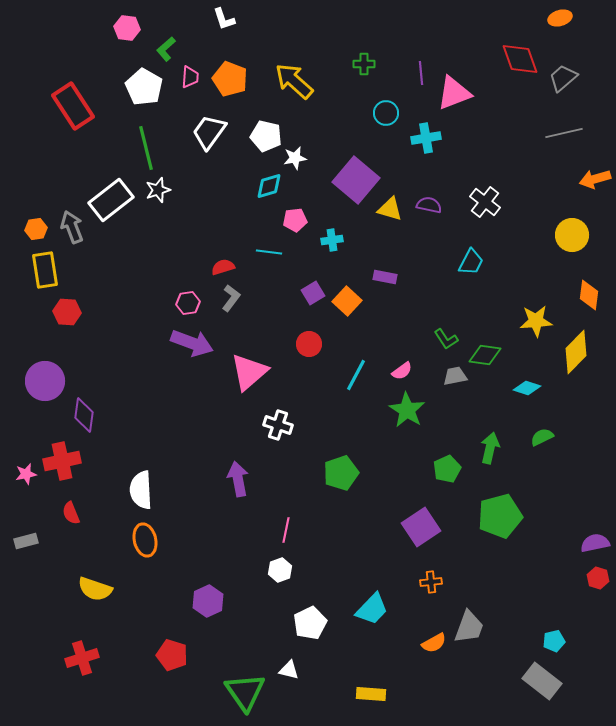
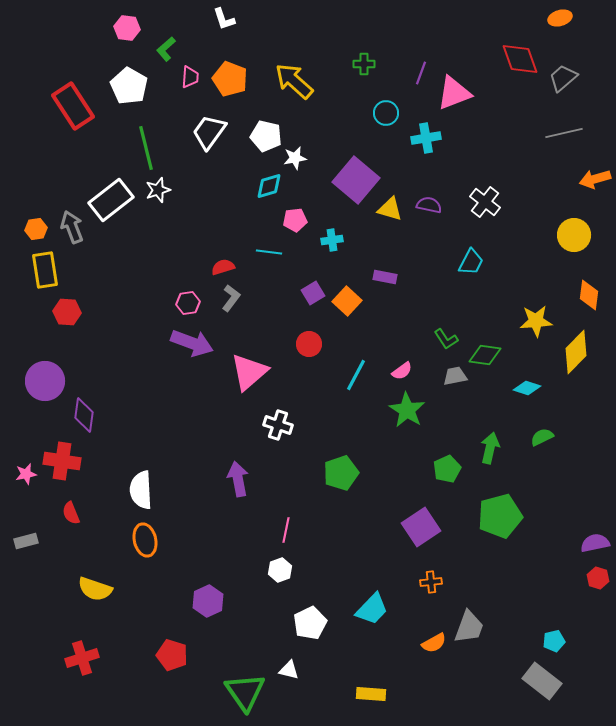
purple line at (421, 73): rotated 25 degrees clockwise
white pentagon at (144, 87): moved 15 px left, 1 px up
yellow circle at (572, 235): moved 2 px right
red cross at (62, 461): rotated 21 degrees clockwise
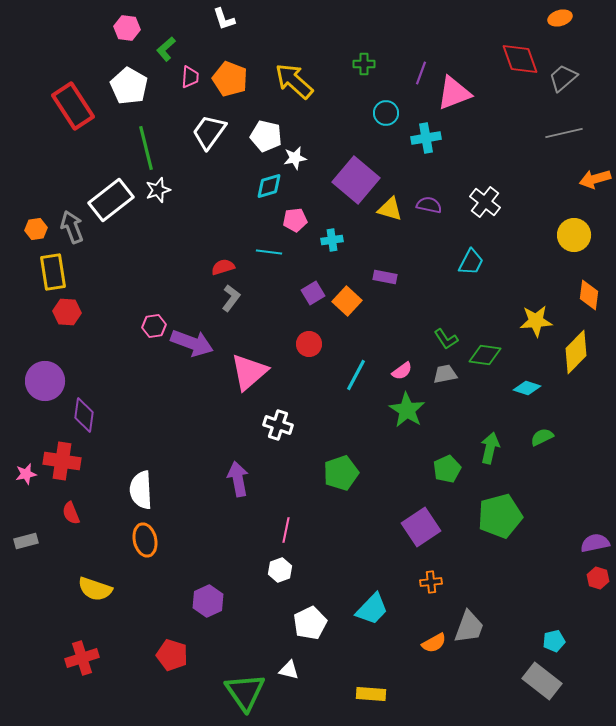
yellow rectangle at (45, 270): moved 8 px right, 2 px down
pink hexagon at (188, 303): moved 34 px left, 23 px down
gray trapezoid at (455, 376): moved 10 px left, 2 px up
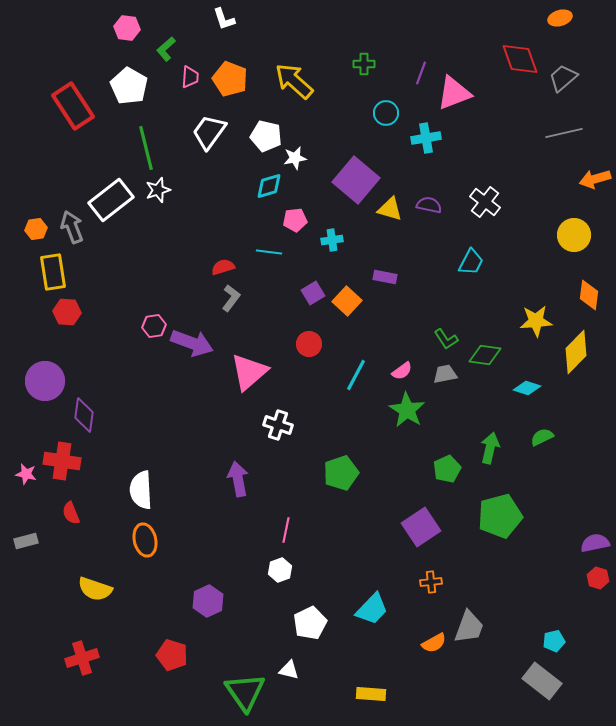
pink star at (26, 474): rotated 25 degrees clockwise
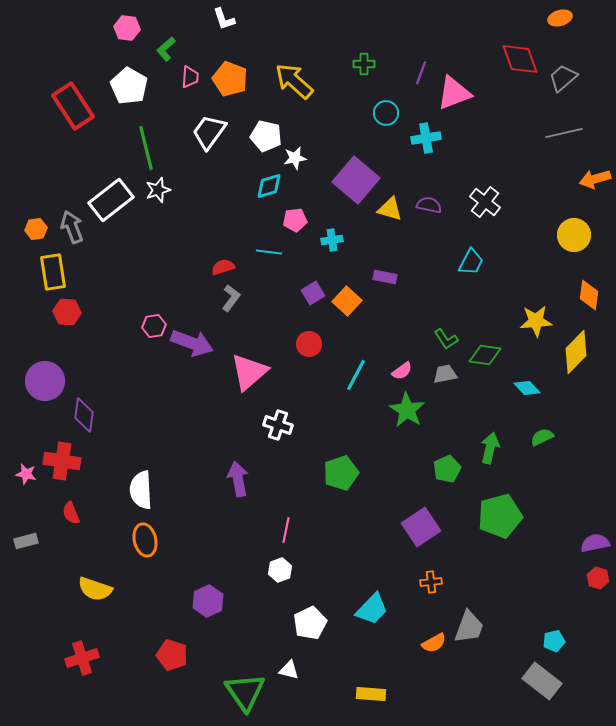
cyan diamond at (527, 388): rotated 28 degrees clockwise
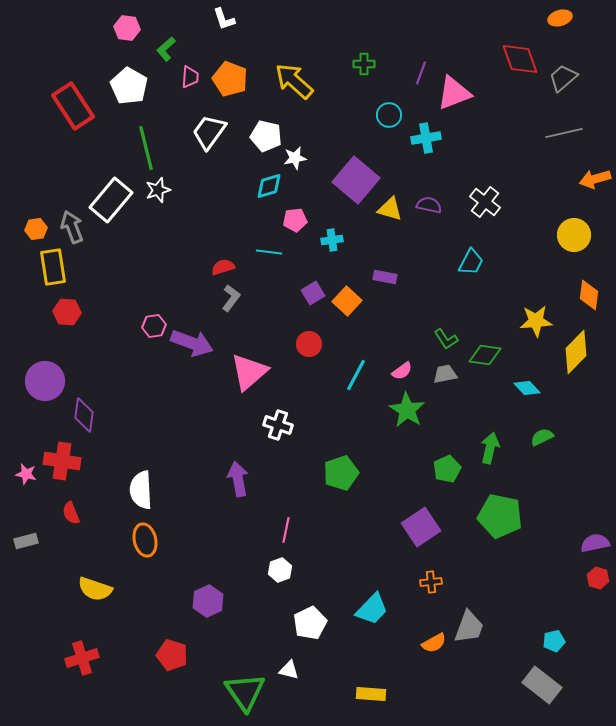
cyan circle at (386, 113): moved 3 px right, 2 px down
white rectangle at (111, 200): rotated 12 degrees counterclockwise
yellow rectangle at (53, 272): moved 5 px up
green pentagon at (500, 516): rotated 27 degrees clockwise
gray rectangle at (542, 681): moved 4 px down
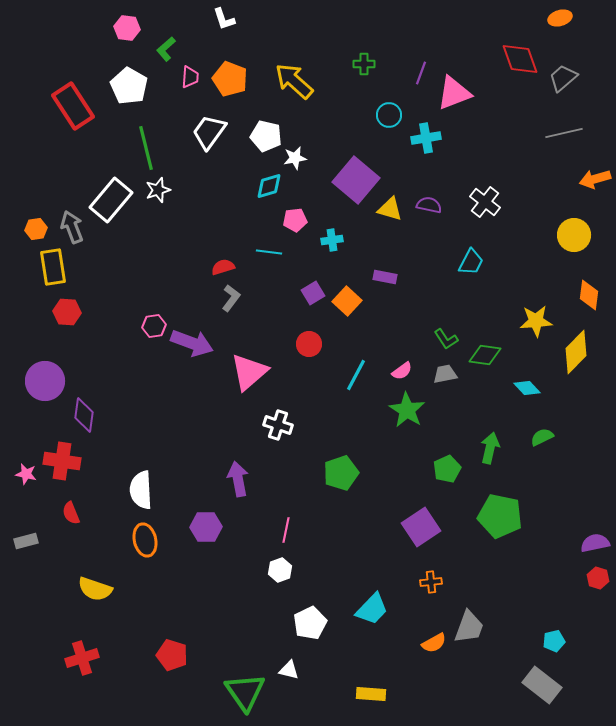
purple hexagon at (208, 601): moved 2 px left, 74 px up; rotated 24 degrees clockwise
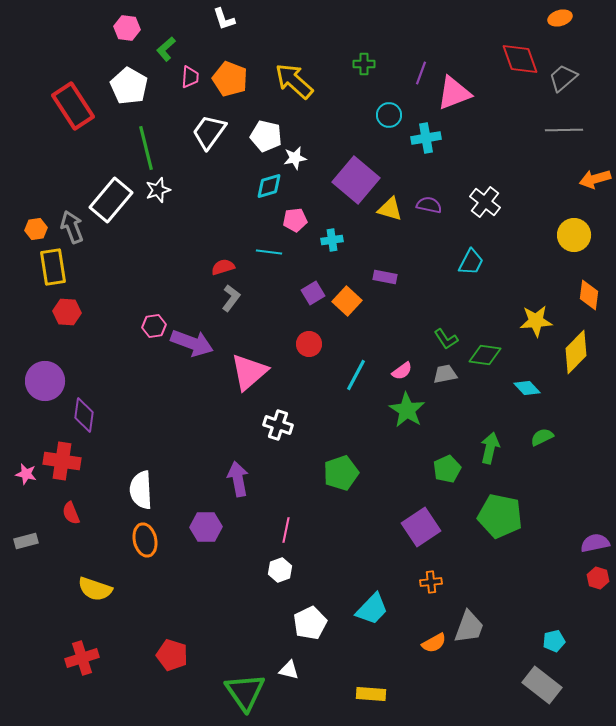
gray line at (564, 133): moved 3 px up; rotated 12 degrees clockwise
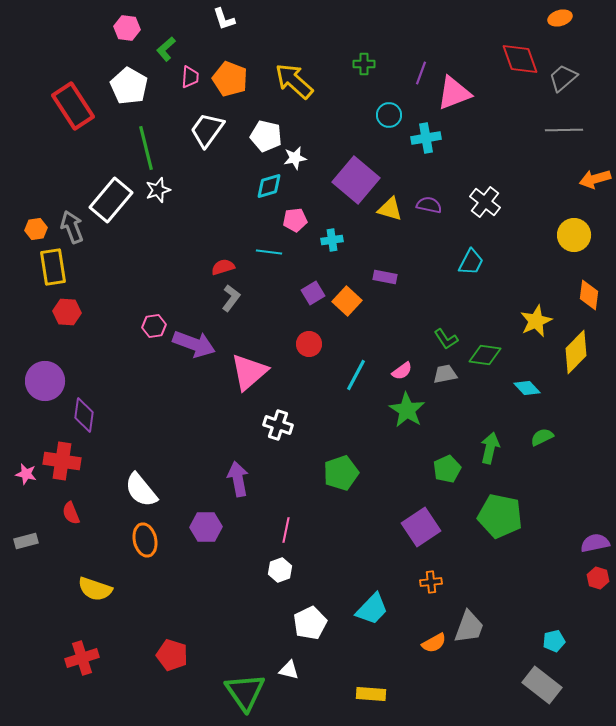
white trapezoid at (209, 132): moved 2 px left, 2 px up
yellow star at (536, 321): rotated 20 degrees counterclockwise
purple arrow at (192, 343): moved 2 px right, 1 px down
white semicircle at (141, 490): rotated 36 degrees counterclockwise
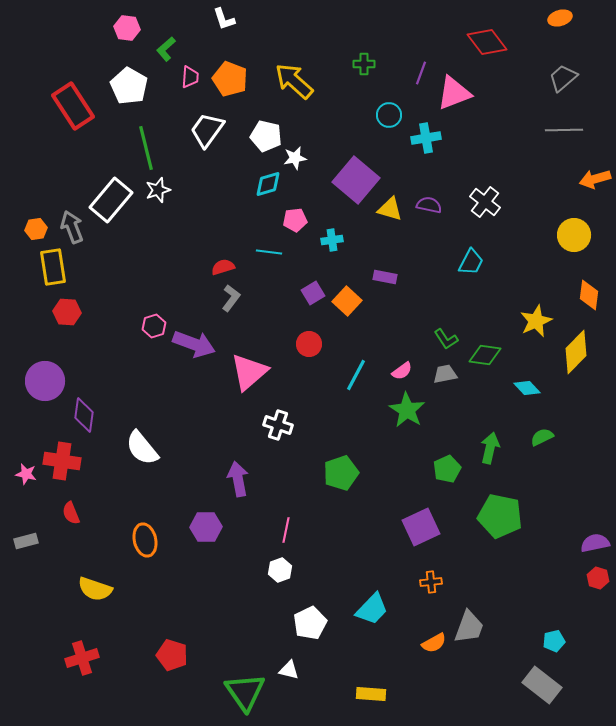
red diamond at (520, 59): moved 33 px left, 17 px up; rotated 18 degrees counterclockwise
cyan diamond at (269, 186): moved 1 px left, 2 px up
pink hexagon at (154, 326): rotated 10 degrees counterclockwise
white semicircle at (141, 490): moved 1 px right, 42 px up
purple square at (421, 527): rotated 9 degrees clockwise
